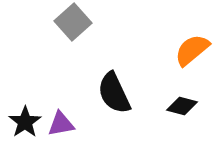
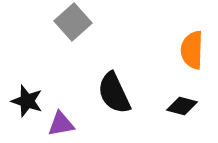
orange semicircle: rotated 48 degrees counterclockwise
black star: moved 2 px right, 21 px up; rotated 20 degrees counterclockwise
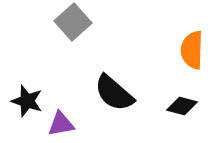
black semicircle: rotated 24 degrees counterclockwise
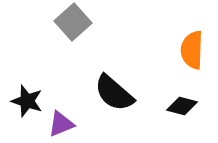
purple triangle: rotated 12 degrees counterclockwise
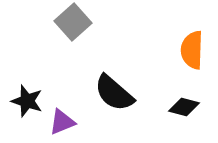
black diamond: moved 2 px right, 1 px down
purple triangle: moved 1 px right, 2 px up
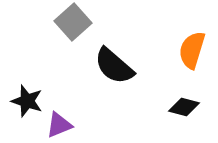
orange semicircle: rotated 15 degrees clockwise
black semicircle: moved 27 px up
purple triangle: moved 3 px left, 3 px down
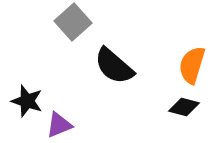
orange semicircle: moved 15 px down
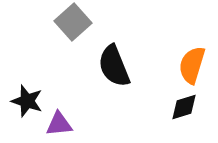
black semicircle: rotated 27 degrees clockwise
black diamond: rotated 32 degrees counterclockwise
purple triangle: moved 1 px up; rotated 16 degrees clockwise
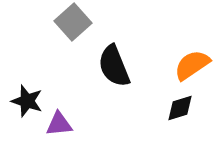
orange semicircle: rotated 39 degrees clockwise
black diamond: moved 4 px left, 1 px down
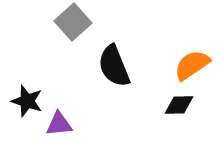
black diamond: moved 1 px left, 3 px up; rotated 16 degrees clockwise
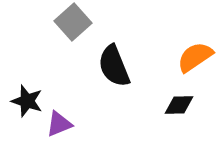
orange semicircle: moved 3 px right, 8 px up
purple triangle: rotated 16 degrees counterclockwise
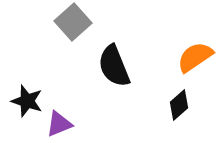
black diamond: rotated 40 degrees counterclockwise
